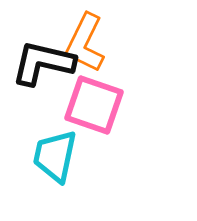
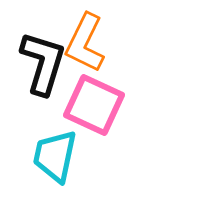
black L-shape: rotated 94 degrees clockwise
pink square: rotated 6 degrees clockwise
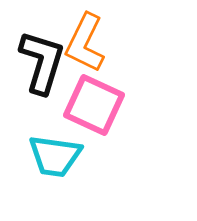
black L-shape: moved 1 px left, 1 px up
cyan trapezoid: rotated 94 degrees counterclockwise
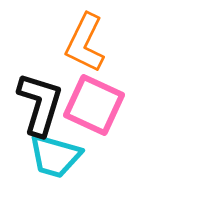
black L-shape: moved 2 px left, 42 px down
cyan trapezoid: rotated 8 degrees clockwise
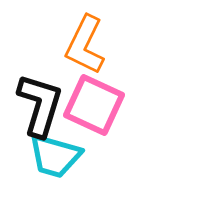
orange L-shape: moved 2 px down
black L-shape: moved 1 px down
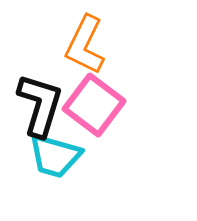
pink square: rotated 12 degrees clockwise
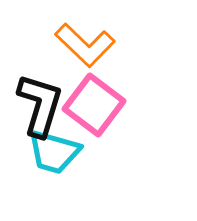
orange L-shape: rotated 72 degrees counterclockwise
cyan trapezoid: moved 1 px left, 4 px up
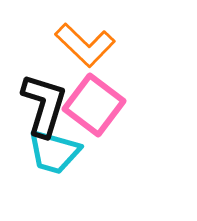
black L-shape: moved 4 px right
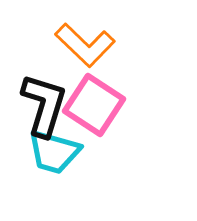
pink square: rotated 4 degrees counterclockwise
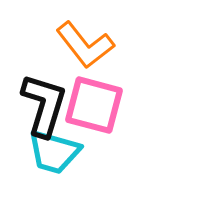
orange L-shape: rotated 8 degrees clockwise
pink square: rotated 18 degrees counterclockwise
